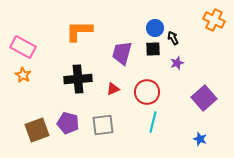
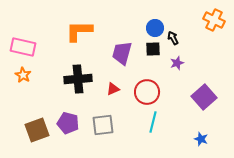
pink rectangle: rotated 15 degrees counterclockwise
purple square: moved 1 px up
blue star: moved 1 px right
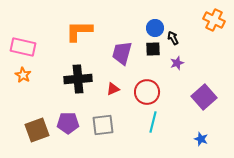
purple pentagon: rotated 15 degrees counterclockwise
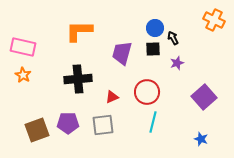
red triangle: moved 1 px left, 8 px down
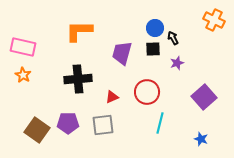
cyan line: moved 7 px right, 1 px down
brown square: rotated 35 degrees counterclockwise
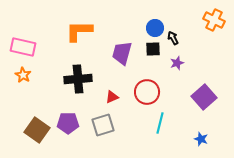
gray square: rotated 10 degrees counterclockwise
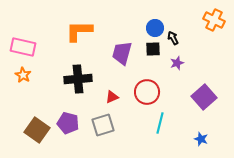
purple pentagon: rotated 15 degrees clockwise
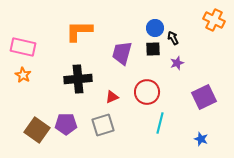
purple square: rotated 15 degrees clockwise
purple pentagon: moved 2 px left, 1 px down; rotated 15 degrees counterclockwise
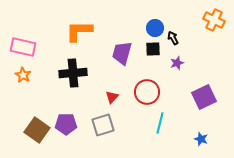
black cross: moved 5 px left, 6 px up
red triangle: rotated 24 degrees counterclockwise
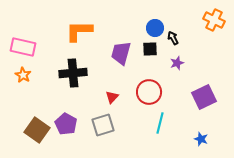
black square: moved 3 px left
purple trapezoid: moved 1 px left
red circle: moved 2 px right
purple pentagon: rotated 30 degrees clockwise
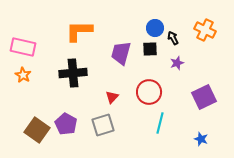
orange cross: moved 9 px left, 10 px down
